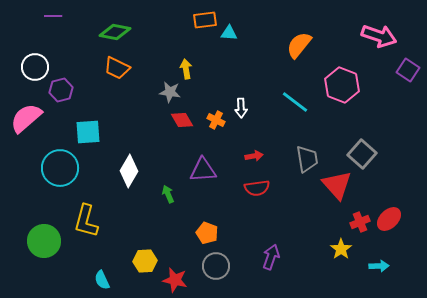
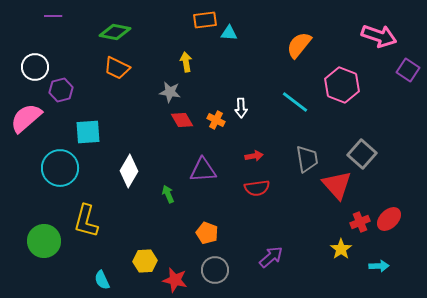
yellow arrow: moved 7 px up
purple arrow: rotated 30 degrees clockwise
gray circle: moved 1 px left, 4 px down
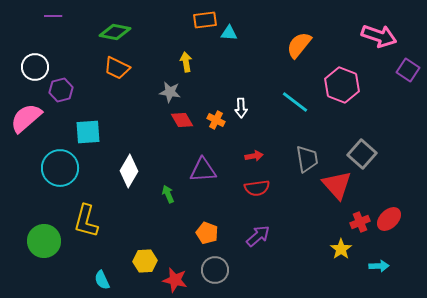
purple arrow: moved 13 px left, 21 px up
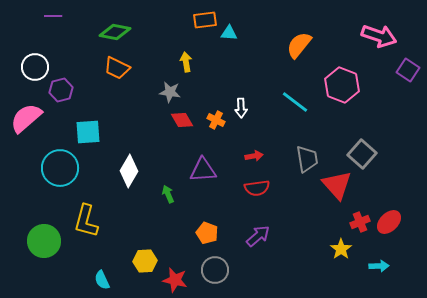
red ellipse: moved 3 px down
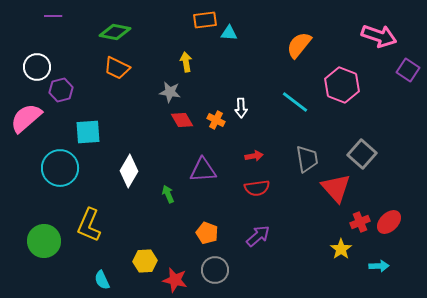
white circle: moved 2 px right
red triangle: moved 1 px left, 3 px down
yellow L-shape: moved 3 px right, 4 px down; rotated 8 degrees clockwise
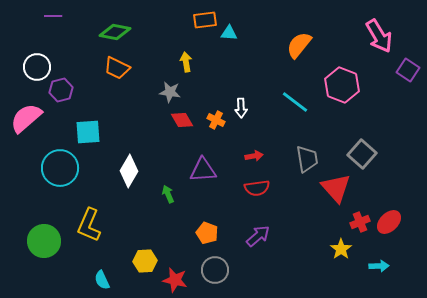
pink arrow: rotated 40 degrees clockwise
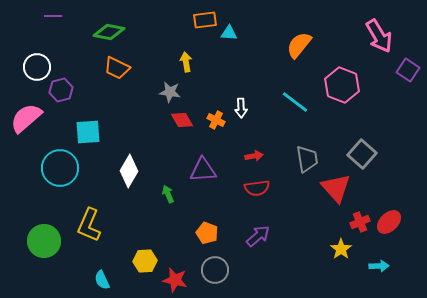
green diamond: moved 6 px left
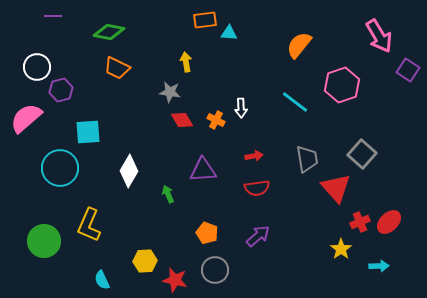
pink hexagon: rotated 20 degrees clockwise
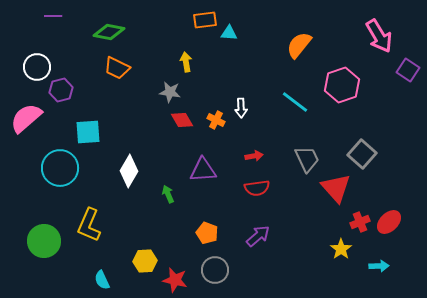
gray trapezoid: rotated 16 degrees counterclockwise
